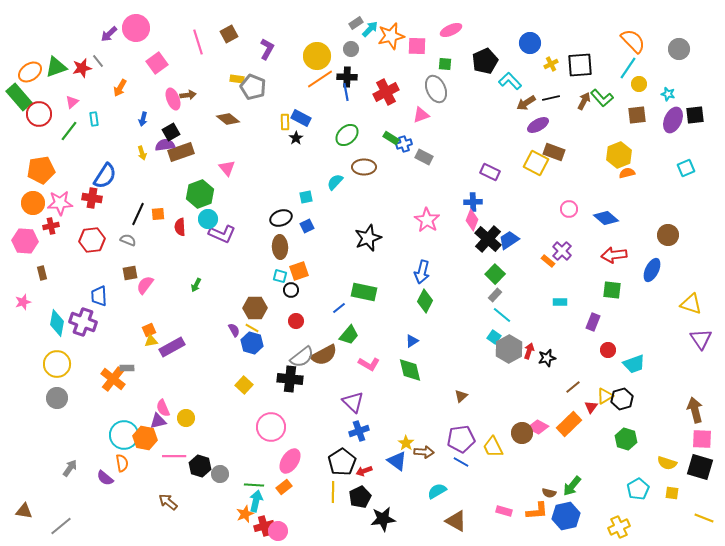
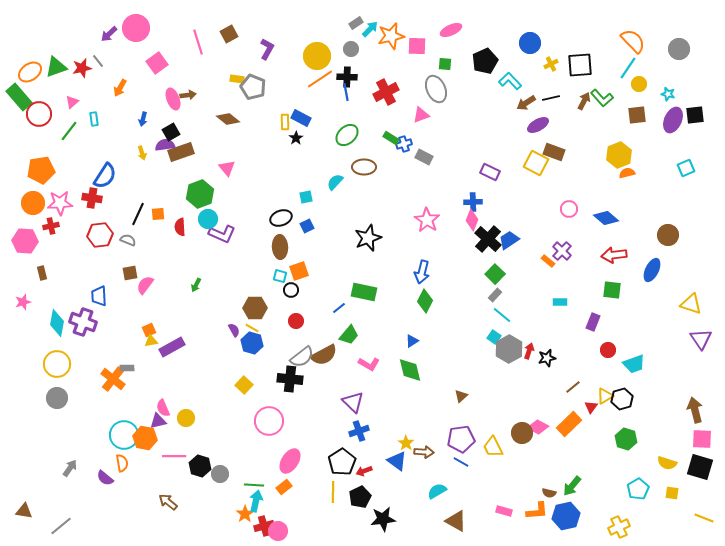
red hexagon at (92, 240): moved 8 px right, 5 px up
pink circle at (271, 427): moved 2 px left, 6 px up
orange star at (245, 514): rotated 12 degrees counterclockwise
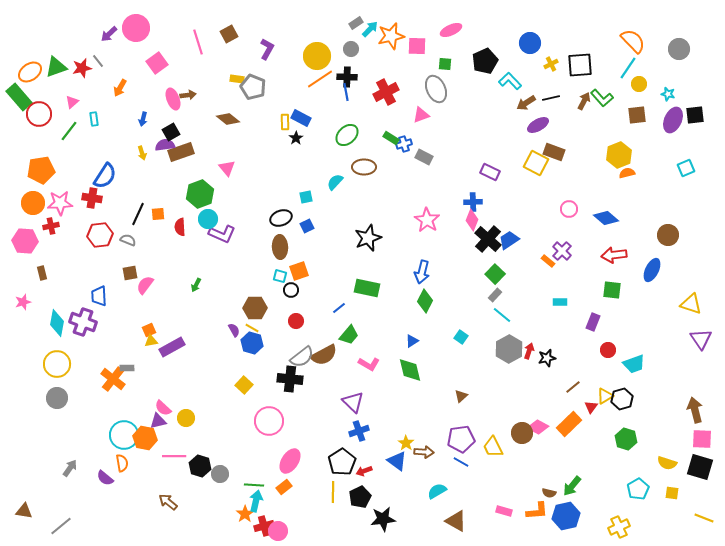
green rectangle at (364, 292): moved 3 px right, 4 px up
cyan square at (494, 337): moved 33 px left
pink semicircle at (163, 408): rotated 24 degrees counterclockwise
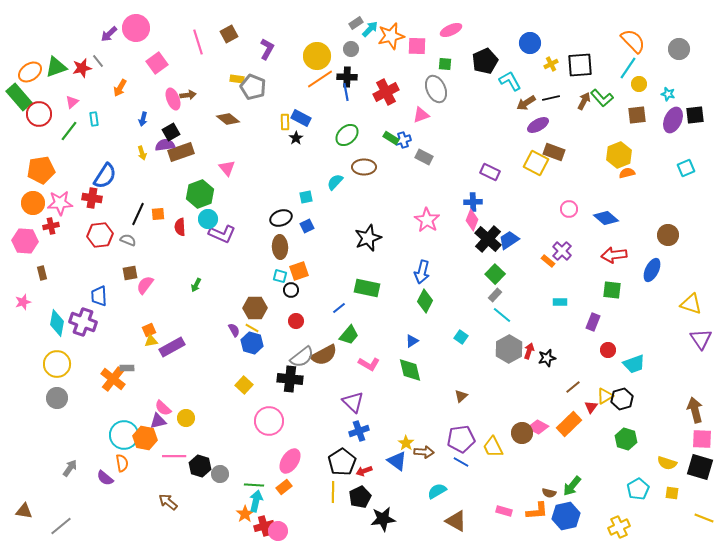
cyan L-shape at (510, 81): rotated 15 degrees clockwise
blue cross at (404, 144): moved 1 px left, 4 px up
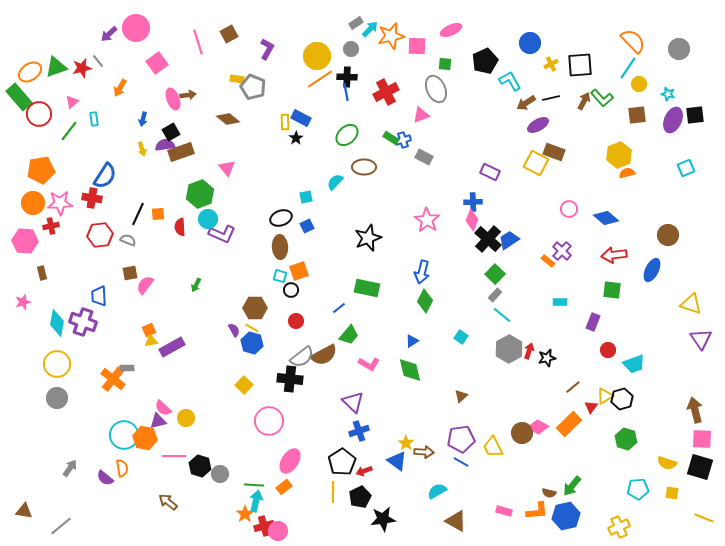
yellow arrow at (142, 153): moved 4 px up
orange semicircle at (122, 463): moved 5 px down
cyan pentagon at (638, 489): rotated 25 degrees clockwise
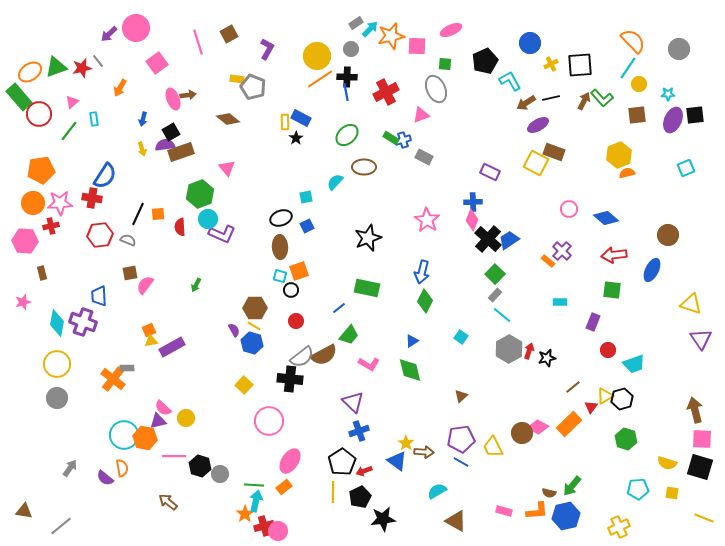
cyan star at (668, 94): rotated 16 degrees counterclockwise
yellow line at (252, 328): moved 2 px right, 2 px up
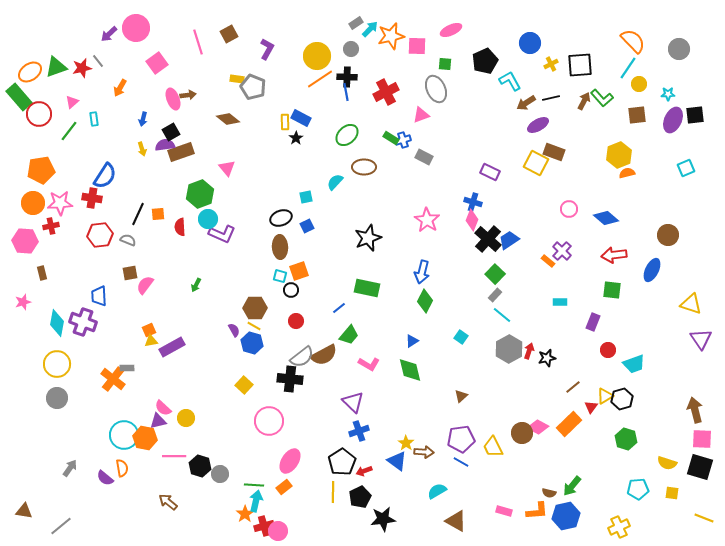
blue cross at (473, 202): rotated 18 degrees clockwise
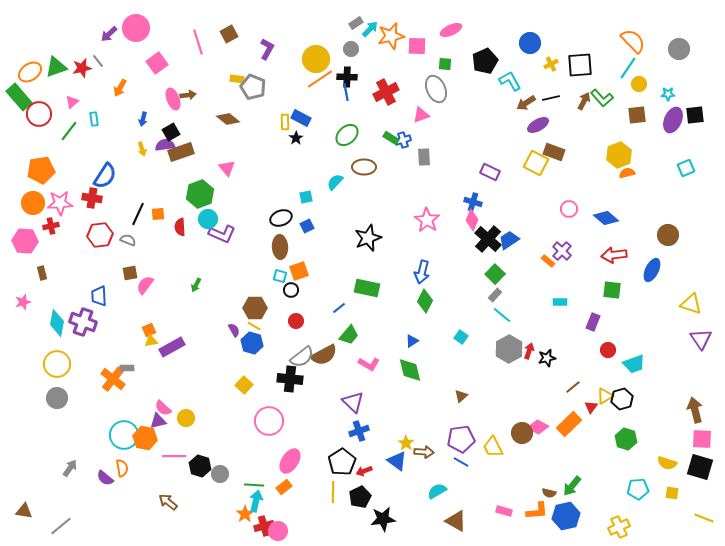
yellow circle at (317, 56): moved 1 px left, 3 px down
gray rectangle at (424, 157): rotated 60 degrees clockwise
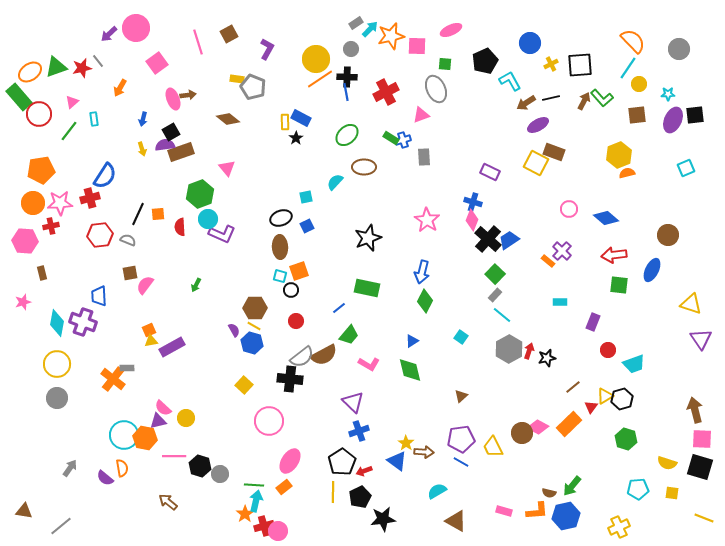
red cross at (92, 198): moved 2 px left; rotated 24 degrees counterclockwise
green square at (612, 290): moved 7 px right, 5 px up
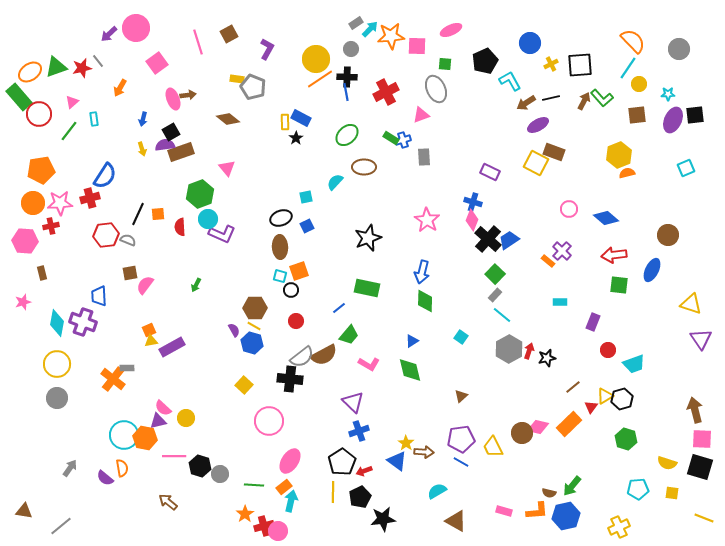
orange star at (391, 36): rotated 8 degrees clockwise
red hexagon at (100, 235): moved 6 px right
green diamond at (425, 301): rotated 25 degrees counterclockwise
pink diamond at (538, 427): rotated 15 degrees counterclockwise
cyan arrow at (256, 501): moved 35 px right
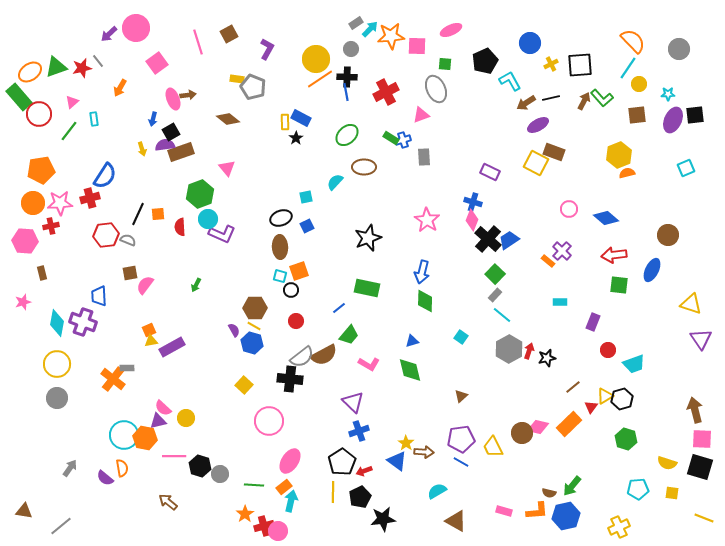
blue arrow at (143, 119): moved 10 px right
blue triangle at (412, 341): rotated 16 degrees clockwise
